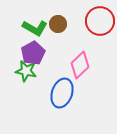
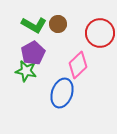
red circle: moved 12 px down
green L-shape: moved 1 px left, 3 px up
pink diamond: moved 2 px left
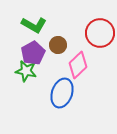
brown circle: moved 21 px down
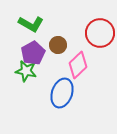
green L-shape: moved 3 px left, 1 px up
